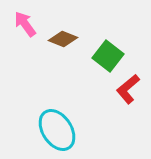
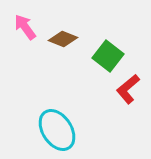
pink arrow: moved 3 px down
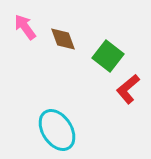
brown diamond: rotated 48 degrees clockwise
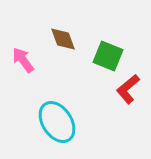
pink arrow: moved 2 px left, 33 px down
green square: rotated 16 degrees counterclockwise
cyan ellipse: moved 8 px up
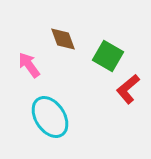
green square: rotated 8 degrees clockwise
pink arrow: moved 6 px right, 5 px down
cyan ellipse: moved 7 px left, 5 px up
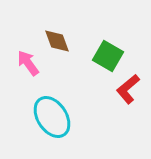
brown diamond: moved 6 px left, 2 px down
pink arrow: moved 1 px left, 2 px up
cyan ellipse: moved 2 px right
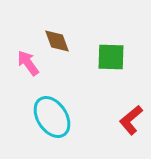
green square: moved 3 px right, 1 px down; rotated 28 degrees counterclockwise
red L-shape: moved 3 px right, 31 px down
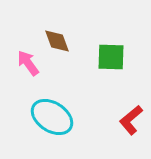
cyan ellipse: rotated 24 degrees counterclockwise
